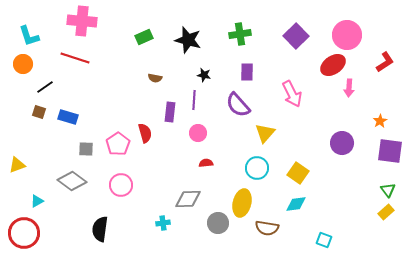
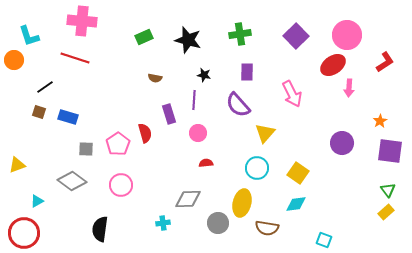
orange circle at (23, 64): moved 9 px left, 4 px up
purple rectangle at (170, 112): moved 1 px left, 2 px down; rotated 24 degrees counterclockwise
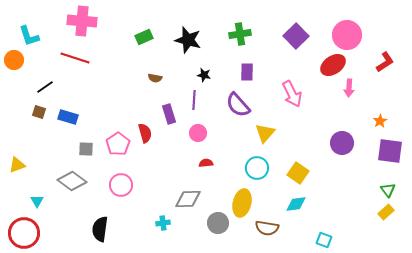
cyan triangle at (37, 201): rotated 32 degrees counterclockwise
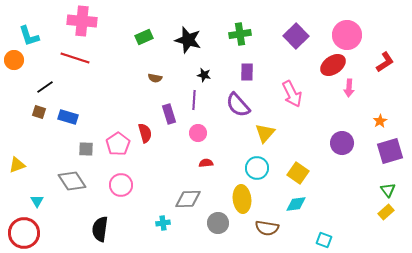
purple square at (390, 151): rotated 24 degrees counterclockwise
gray diamond at (72, 181): rotated 20 degrees clockwise
yellow ellipse at (242, 203): moved 4 px up; rotated 20 degrees counterclockwise
